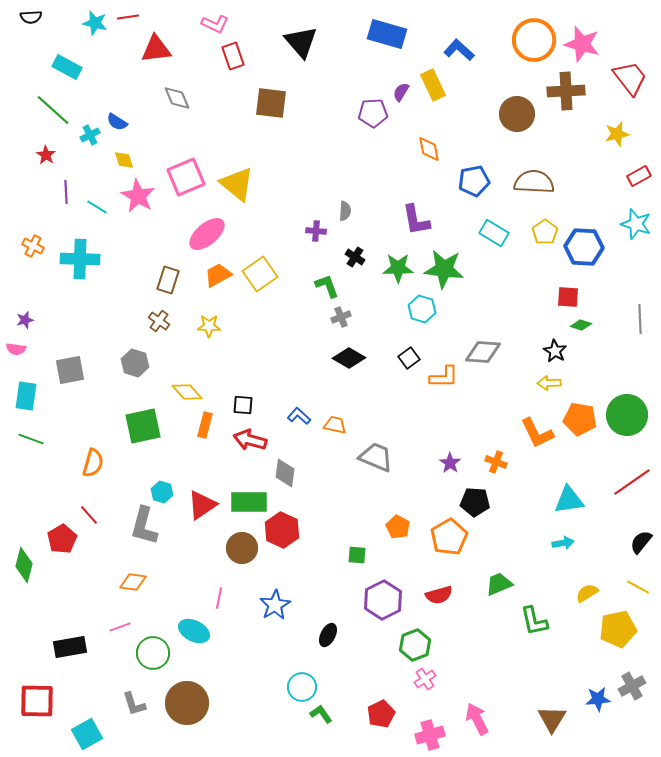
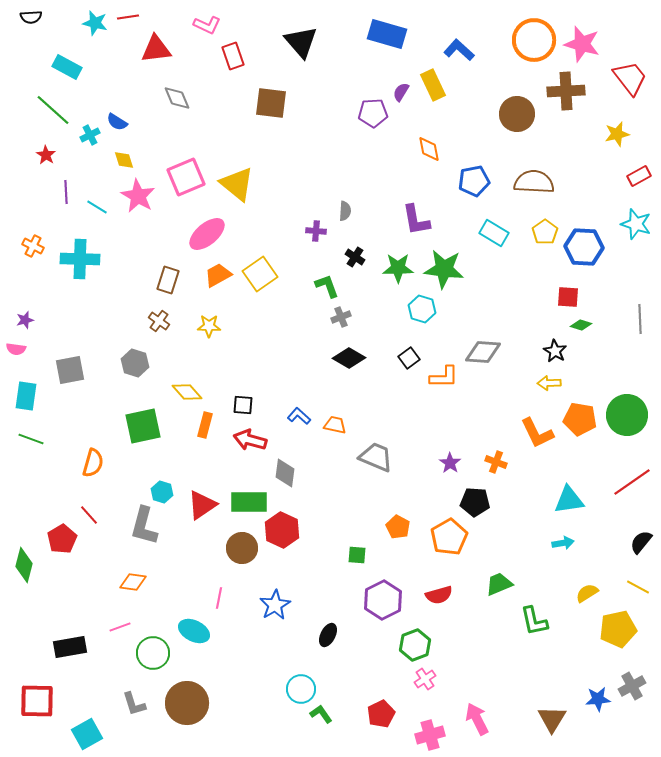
pink L-shape at (215, 24): moved 8 px left, 1 px down
cyan circle at (302, 687): moved 1 px left, 2 px down
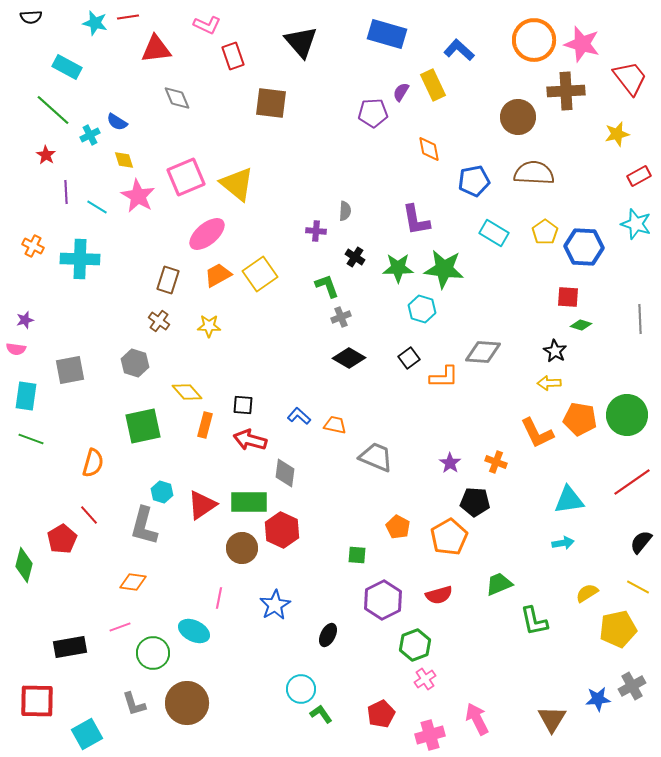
brown circle at (517, 114): moved 1 px right, 3 px down
brown semicircle at (534, 182): moved 9 px up
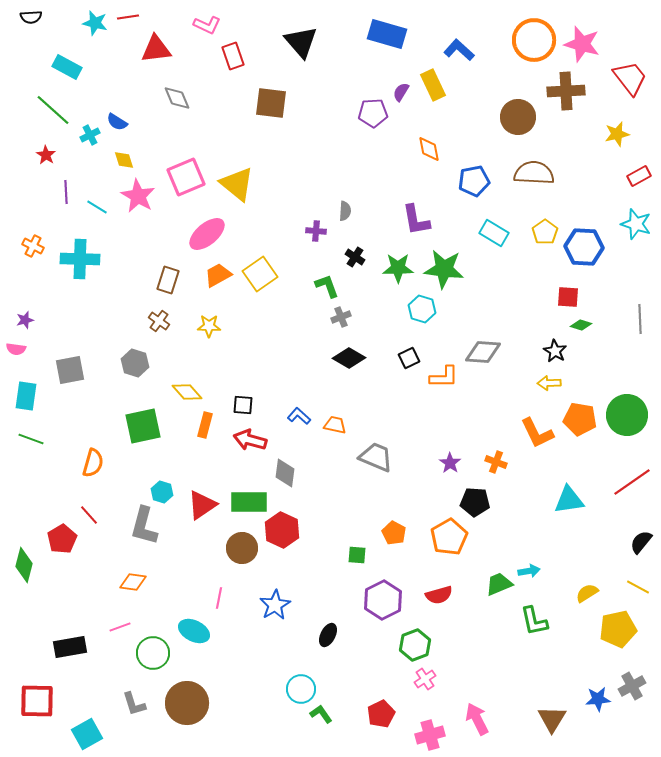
black square at (409, 358): rotated 10 degrees clockwise
orange pentagon at (398, 527): moved 4 px left, 6 px down
cyan arrow at (563, 543): moved 34 px left, 28 px down
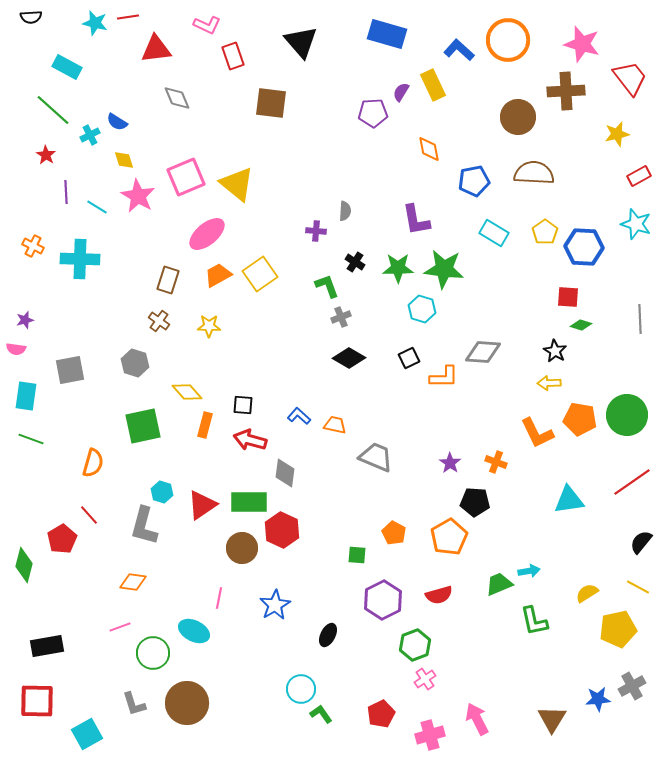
orange circle at (534, 40): moved 26 px left
black cross at (355, 257): moved 5 px down
black rectangle at (70, 647): moved 23 px left, 1 px up
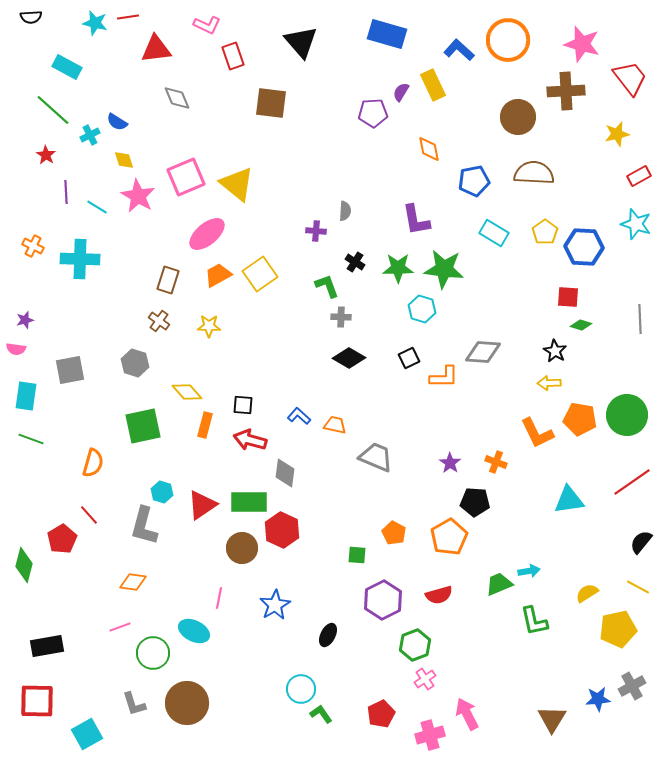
gray cross at (341, 317): rotated 24 degrees clockwise
pink arrow at (477, 719): moved 10 px left, 5 px up
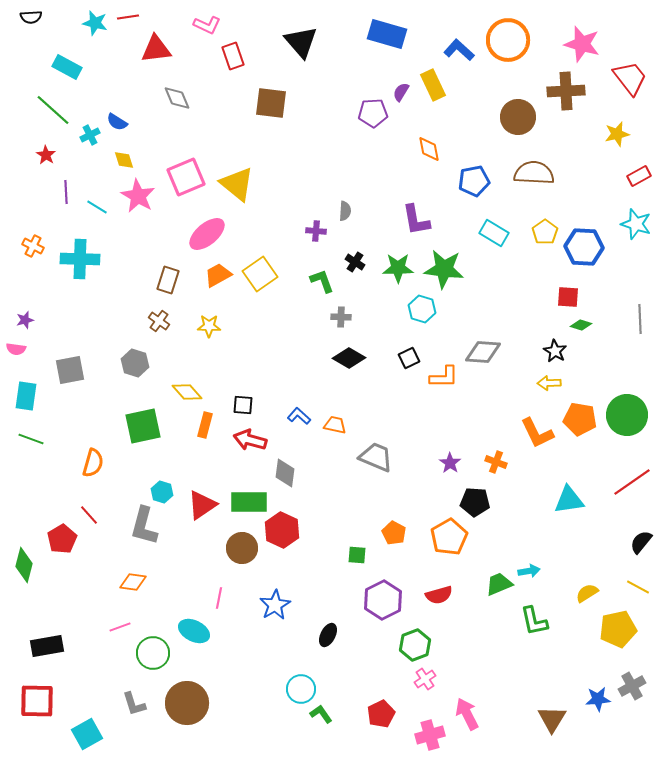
green L-shape at (327, 286): moved 5 px left, 5 px up
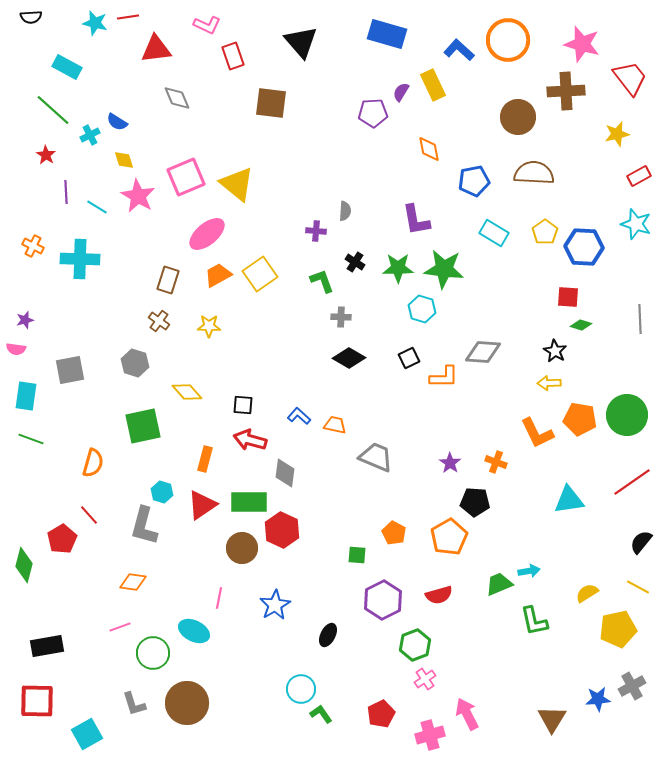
orange rectangle at (205, 425): moved 34 px down
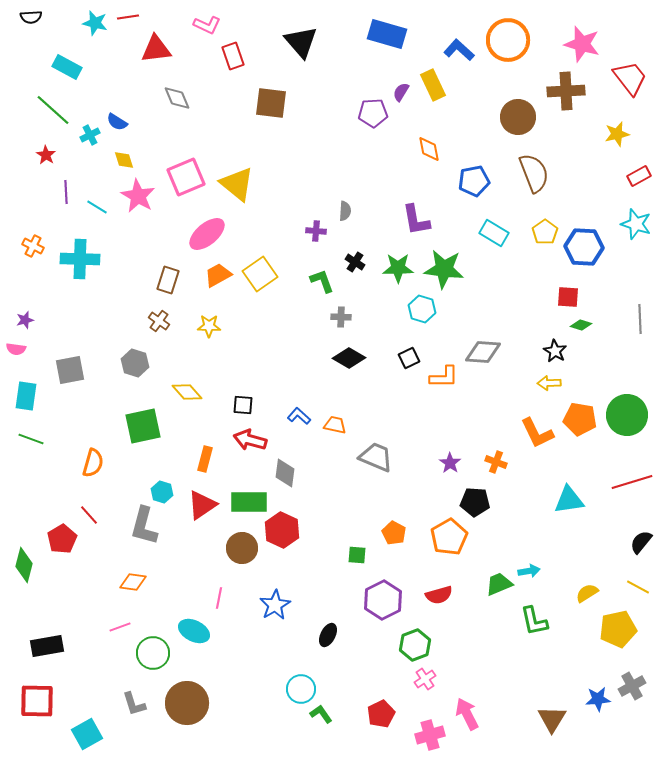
brown semicircle at (534, 173): rotated 66 degrees clockwise
red line at (632, 482): rotated 18 degrees clockwise
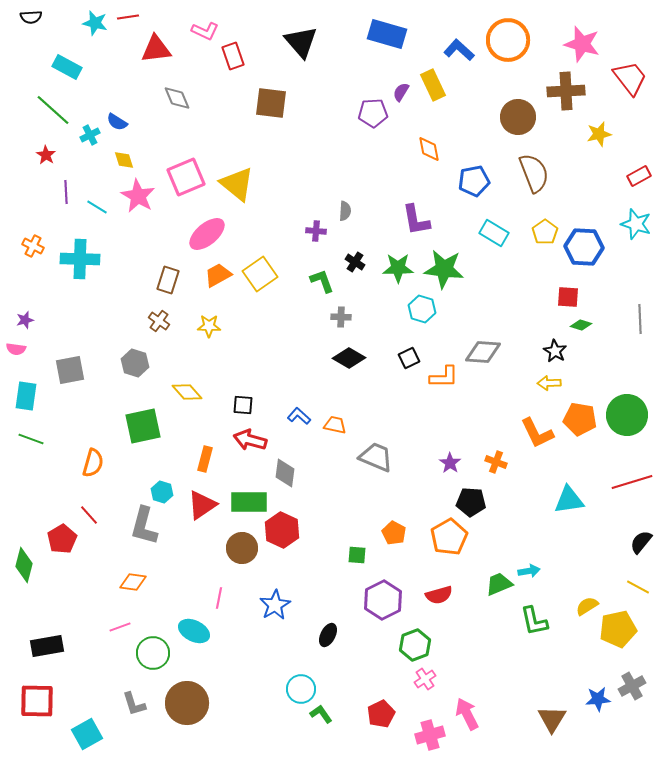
pink L-shape at (207, 25): moved 2 px left, 6 px down
yellow star at (617, 134): moved 18 px left
black pentagon at (475, 502): moved 4 px left
yellow semicircle at (587, 593): moved 13 px down
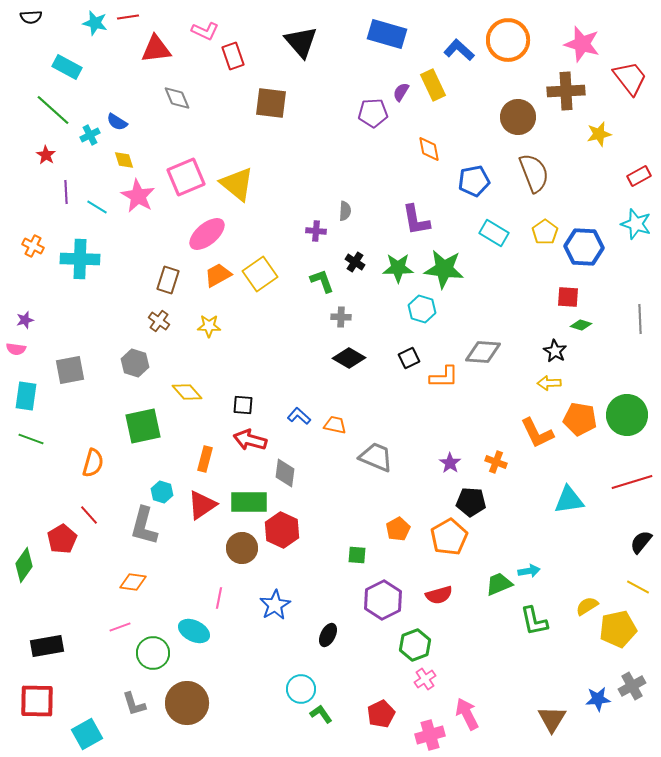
orange pentagon at (394, 533): moved 4 px right, 4 px up; rotated 15 degrees clockwise
green diamond at (24, 565): rotated 20 degrees clockwise
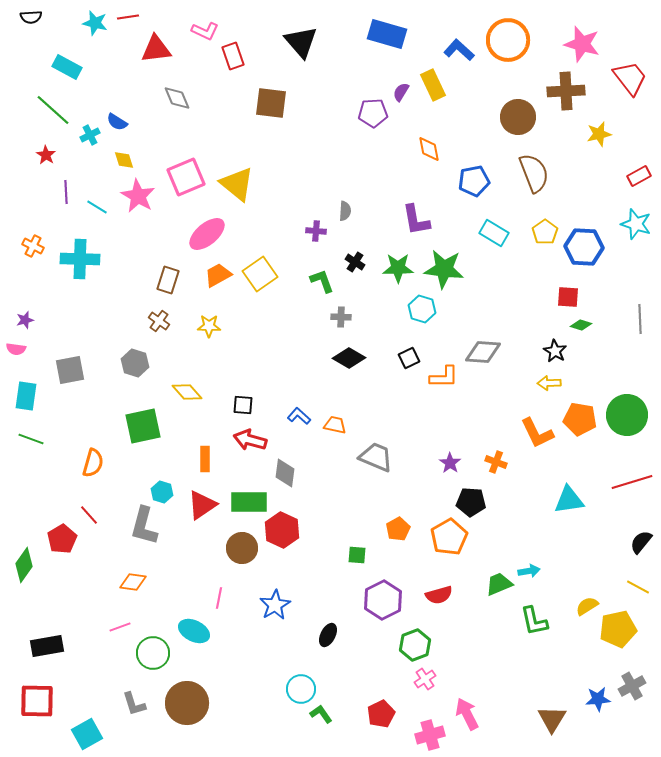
orange rectangle at (205, 459): rotated 15 degrees counterclockwise
